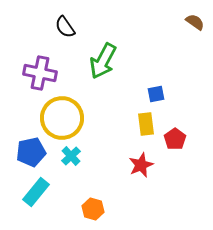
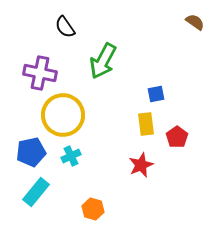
yellow circle: moved 1 px right, 3 px up
red pentagon: moved 2 px right, 2 px up
cyan cross: rotated 18 degrees clockwise
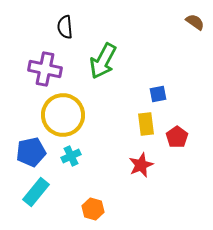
black semicircle: rotated 30 degrees clockwise
purple cross: moved 5 px right, 4 px up
blue square: moved 2 px right
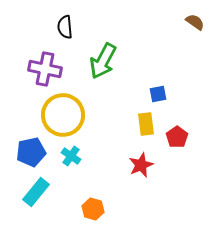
cyan cross: rotated 30 degrees counterclockwise
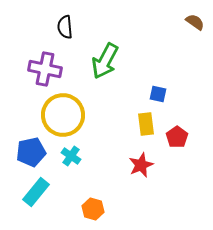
green arrow: moved 2 px right
blue square: rotated 24 degrees clockwise
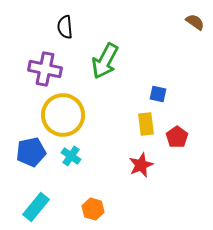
cyan rectangle: moved 15 px down
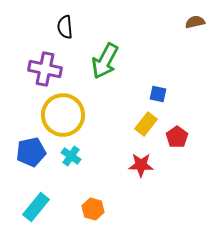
brown semicircle: rotated 48 degrees counterclockwise
yellow rectangle: rotated 45 degrees clockwise
red star: rotated 25 degrees clockwise
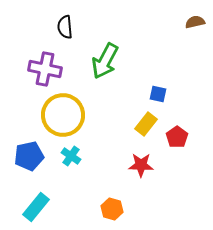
blue pentagon: moved 2 px left, 4 px down
orange hexagon: moved 19 px right
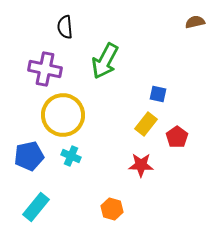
cyan cross: rotated 12 degrees counterclockwise
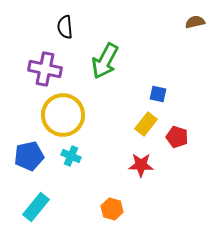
red pentagon: rotated 20 degrees counterclockwise
